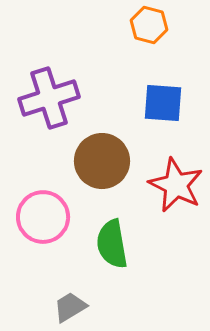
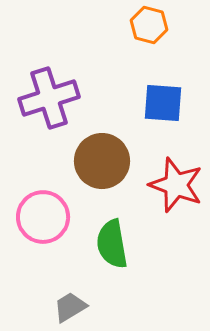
red star: rotated 6 degrees counterclockwise
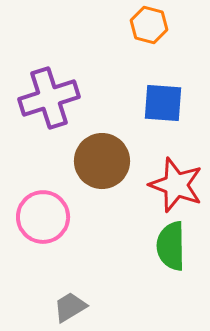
green semicircle: moved 59 px right, 2 px down; rotated 9 degrees clockwise
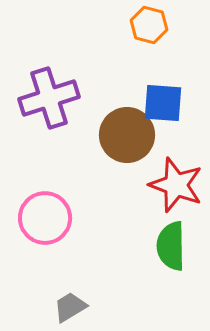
brown circle: moved 25 px right, 26 px up
pink circle: moved 2 px right, 1 px down
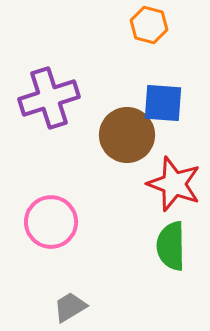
red star: moved 2 px left, 1 px up
pink circle: moved 6 px right, 4 px down
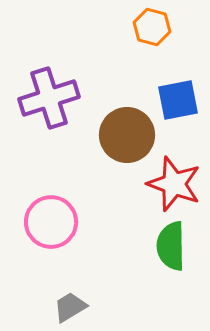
orange hexagon: moved 3 px right, 2 px down
blue square: moved 15 px right, 3 px up; rotated 15 degrees counterclockwise
